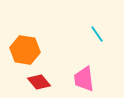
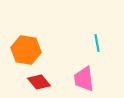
cyan line: moved 9 px down; rotated 24 degrees clockwise
orange hexagon: moved 1 px right
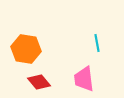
orange hexagon: moved 1 px up
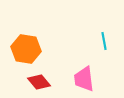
cyan line: moved 7 px right, 2 px up
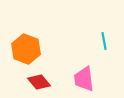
orange hexagon: rotated 12 degrees clockwise
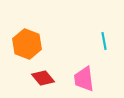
orange hexagon: moved 1 px right, 5 px up
red diamond: moved 4 px right, 4 px up
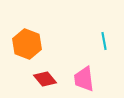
red diamond: moved 2 px right, 1 px down
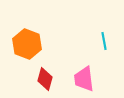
red diamond: rotated 55 degrees clockwise
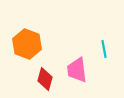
cyan line: moved 8 px down
pink trapezoid: moved 7 px left, 9 px up
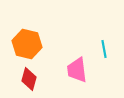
orange hexagon: rotated 8 degrees counterclockwise
red diamond: moved 16 px left
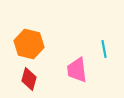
orange hexagon: moved 2 px right
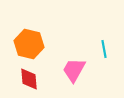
pink trapezoid: moved 3 px left; rotated 36 degrees clockwise
red diamond: rotated 20 degrees counterclockwise
